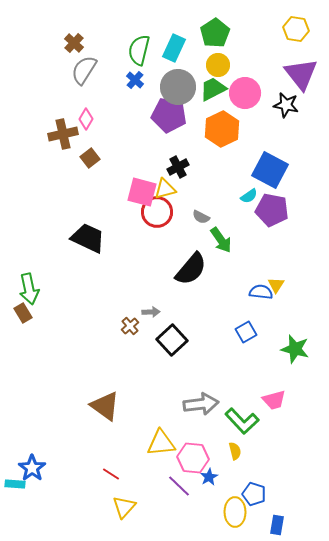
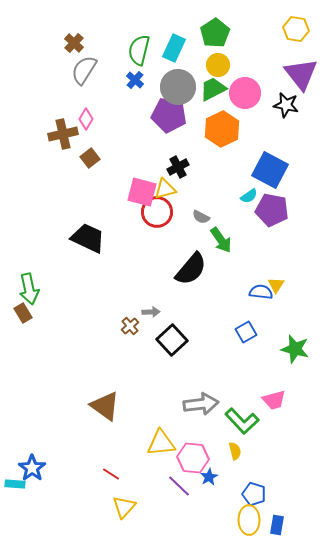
yellow ellipse at (235, 512): moved 14 px right, 8 px down
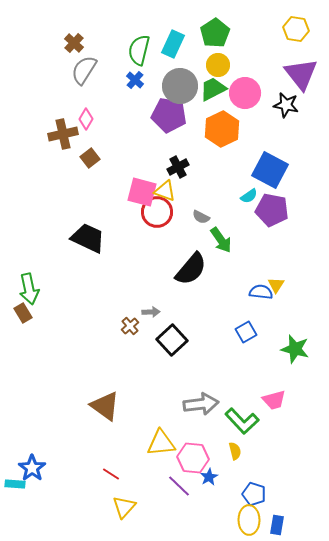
cyan rectangle at (174, 48): moved 1 px left, 4 px up
gray circle at (178, 87): moved 2 px right, 1 px up
yellow triangle at (165, 189): moved 2 px down; rotated 35 degrees clockwise
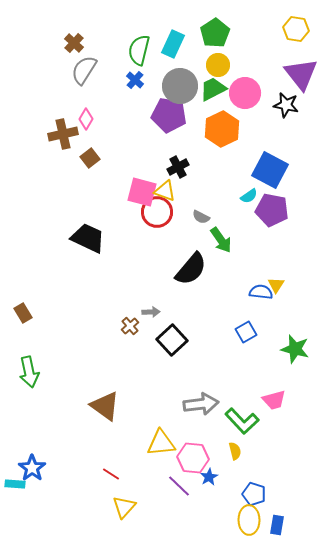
green arrow at (29, 289): moved 83 px down
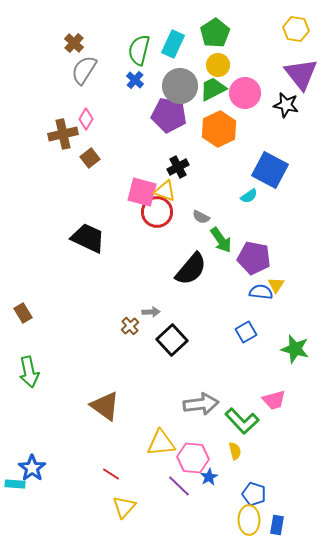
orange hexagon at (222, 129): moved 3 px left
purple pentagon at (272, 210): moved 18 px left, 48 px down
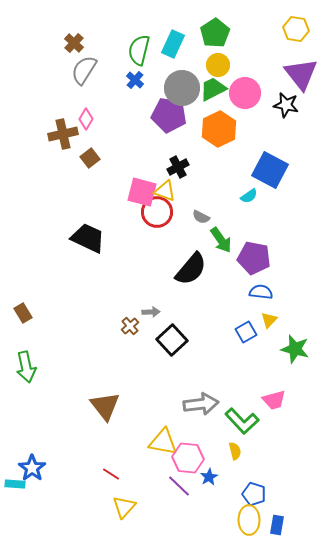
gray circle at (180, 86): moved 2 px right, 2 px down
yellow triangle at (276, 285): moved 7 px left, 35 px down; rotated 12 degrees clockwise
green arrow at (29, 372): moved 3 px left, 5 px up
brown triangle at (105, 406): rotated 16 degrees clockwise
yellow triangle at (161, 443): moved 2 px right, 1 px up; rotated 16 degrees clockwise
pink hexagon at (193, 458): moved 5 px left
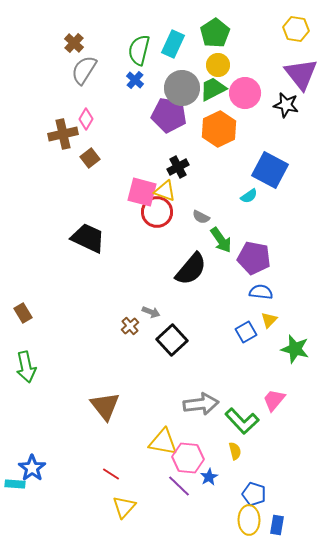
gray arrow at (151, 312): rotated 24 degrees clockwise
pink trapezoid at (274, 400): rotated 145 degrees clockwise
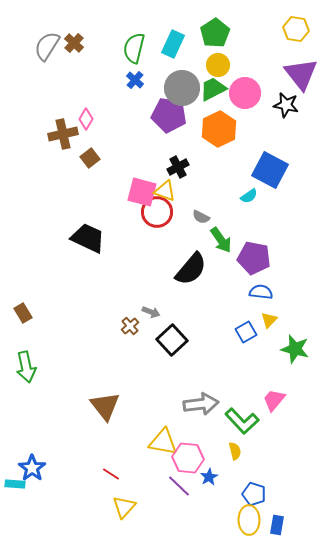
green semicircle at (139, 50): moved 5 px left, 2 px up
gray semicircle at (84, 70): moved 37 px left, 24 px up
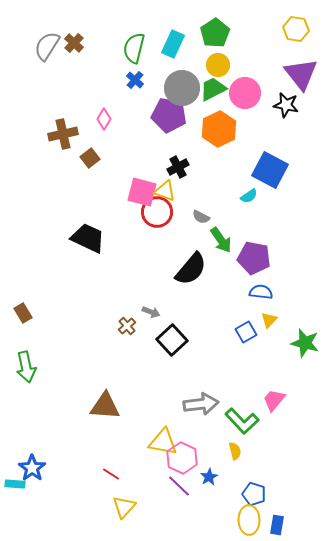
pink diamond at (86, 119): moved 18 px right
brown cross at (130, 326): moved 3 px left
green star at (295, 349): moved 10 px right, 6 px up
brown triangle at (105, 406): rotated 48 degrees counterclockwise
pink hexagon at (188, 458): moved 6 px left; rotated 20 degrees clockwise
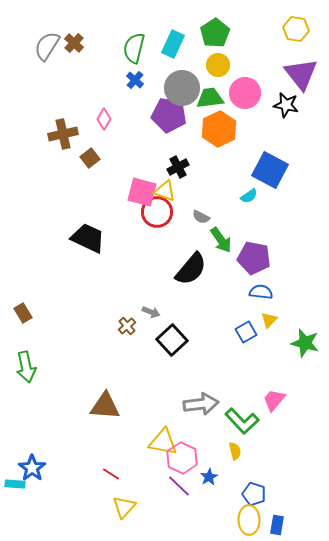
green trapezoid at (213, 89): moved 3 px left, 9 px down; rotated 20 degrees clockwise
